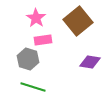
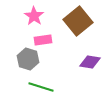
pink star: moved 2 px left, 2 px up
green line: moved 8 px right
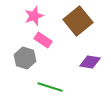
pink star: rotated 18 degrees clockwise
pink rectangle: rotated 42 degrees clockwise
gray hexagon: moved 3 px left, 1 px up
green line: moved 9 px right
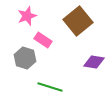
pink star: moved 7 px left
purple diamond: moved 4 px right
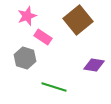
brown square: moved 1 px up
pink rectangle: moved 3 px up
purple diamond: moved 3 px down
green line: moved 4 px right
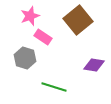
pink star: moved 3 px right
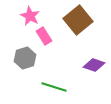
pink star: rotated 24 degrees counterclockwise
pink rectangle: moved 1 px right, 1 px up; rotated 24 degrees clockwise
gray hexagon: rotated 25 degrees clockwise
purple diamond: rotated 10 degrees clockwise
